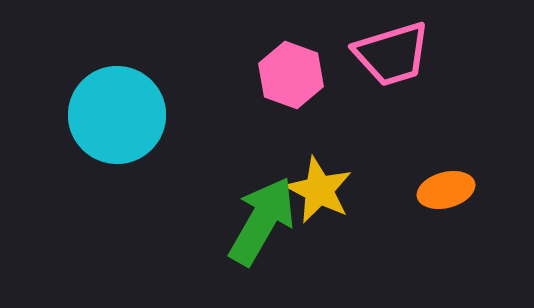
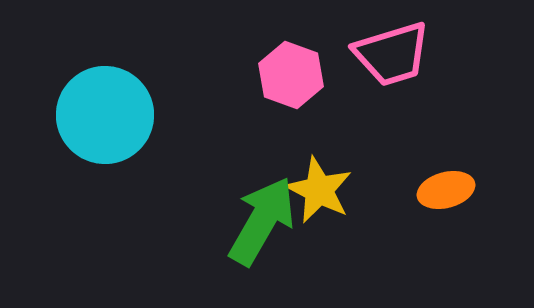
cyan circle: moved 12 px left
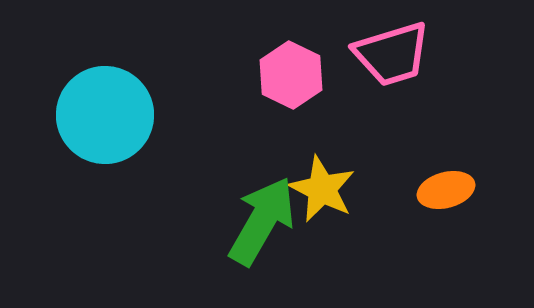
pink hexagon: rotated 6 degrees clockwise
yellow star: moved 3 px right, 1 px up
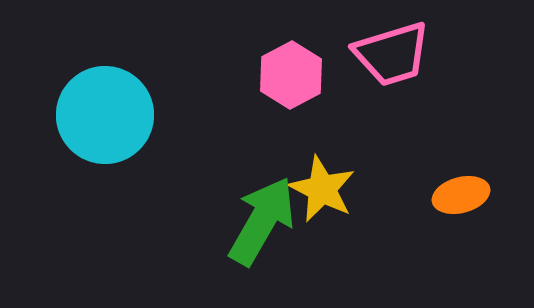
pink hexagon: rotated 6 degrees clockwise
orange ellipse: moved 15 px right, 5 px down
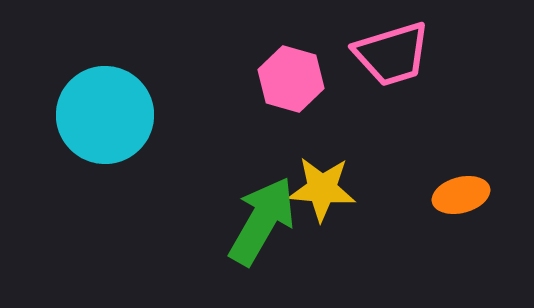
pink hexagon: moved 4 px down; rotated 16 degrees counterclockwise
yellow star: rotated 22 degrees counterclockwise
